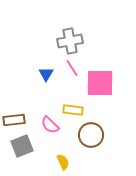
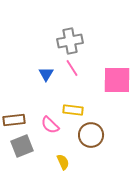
pink square: moved 17 px right, 3 px up
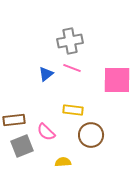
pink line: rotated 36 degrees counterclockwise
blue triangle: rotated 21 degrees clockwise
pink semicircle: moved 4 px left, 7 px down
yellow semicircle: rotated 70 degrees counterclockwise
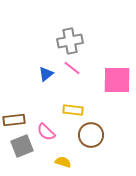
pink line: rotated 18 degrees clockwise
yellow semicircle: rotated 21 degrees clockwise
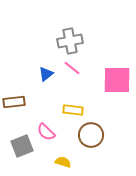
brown rectangle: moved 18 px up
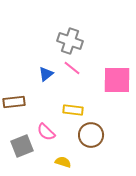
gray cross: rotated 30 degrees clockwise
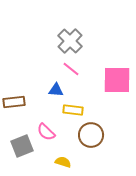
gray cross: rotated 25 degrees clockwise
pink line: moved 1 px left, 1 px down
blue triangle: moved 10 px right, 16 px down; rotated 42 degrees clockwise
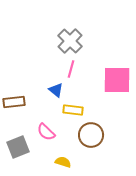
pink line: rotated 66 degrees clockwise
blue triangle: rotated 35 degrees clockwise
gray square: moved 4 px left, 1 px down
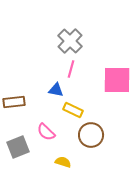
blue triangle: rotated 28 degrees counterclockwise
yellow rectangle: rotated 18 degrees clockwise
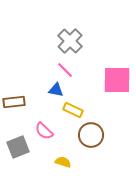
pink line: moved 6 px left, 1 px down; rotated 60 degrees counterclockwise
pink semicircle: moved 2 px left, 1 px up
